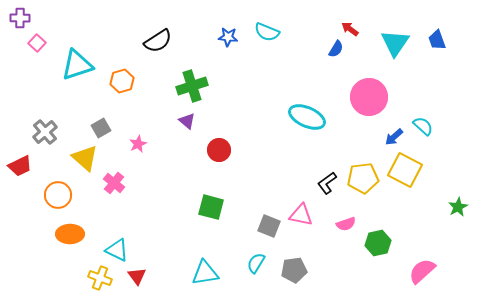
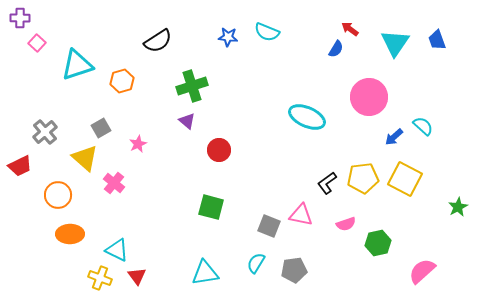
yellow square at (405, 170): moved 9 px down
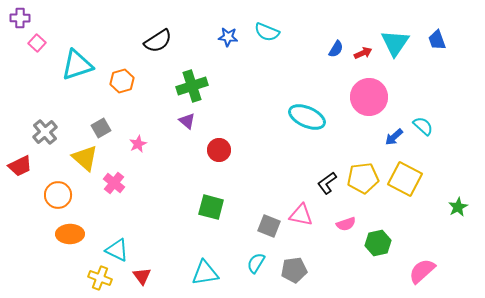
red arrow at (350, 29): moved 13 px right, 24 px down; rotated 120 degrees clockwise
red triangle at (137, 276): moved 5 px right
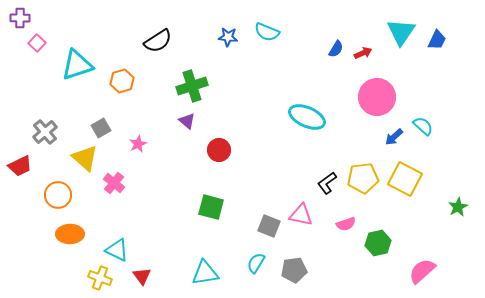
blue trapezoid at (437, 40): rotated 135 degrees counterclockwise
cyan triangle at (395, 43): moved 6 px right, 11 px up
pink circle at (369, 97): moved 8 px right
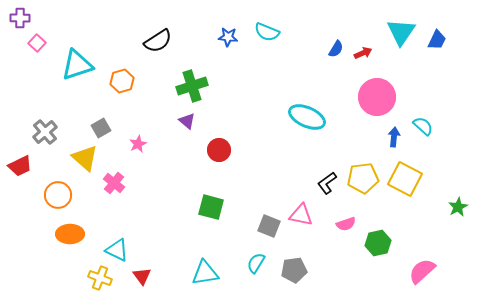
blue arrow at (394, 137): rotated 138 degrees clockwise
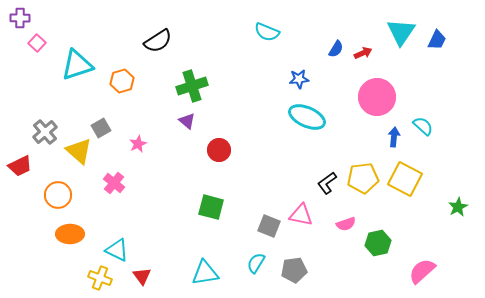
blue star at (228, 37): moved 71 px right, 42 px down; rotated 12 degrees counterclockwise
yellow triangle at (85, 158): moved 6 px left, 7 px up
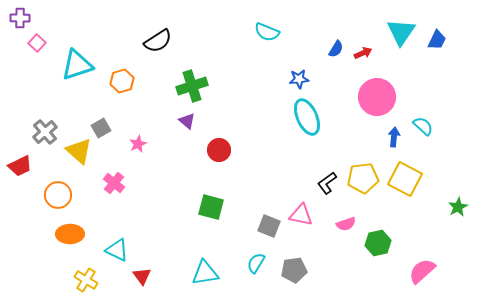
cyan ellipse at (307, 117): rotated 42 degrees clockwise
yellow cross at (100, 278): moved 14 px left, 2 px down; rotated 10 degrees clockwise
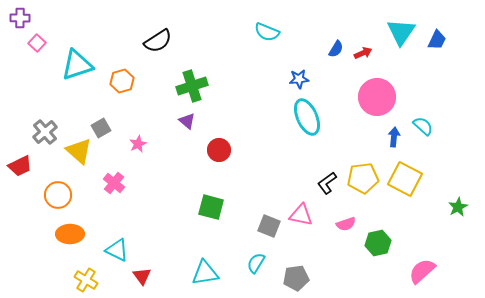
gray pentagon at (294, 270): moved 2 px right, 8 px down
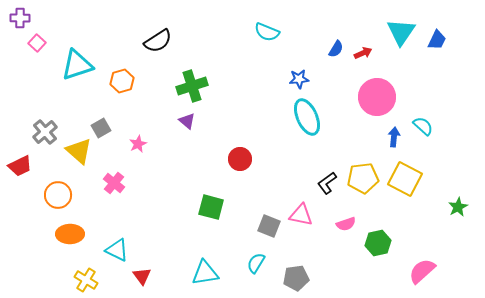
red circle at (219, 150): moved 21 px right, 9 px down
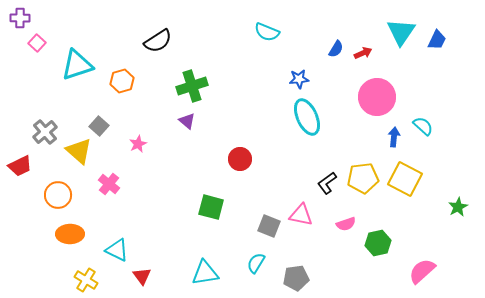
gray square at (101, 128): moved 2 px left, 2 px up; rotated 18 degrees counterclockwise
pink cross at (114, 183): moved 5 px left, 1 px down
